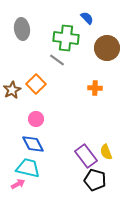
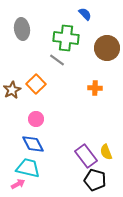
blue semicircle: moved 2 px left, 4 px up
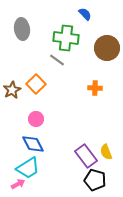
cyan trapezoid: rotated 135 degrees clockwise
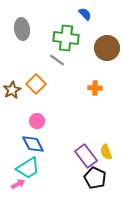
pink circle: moved 1 px right, 2 px down
black pentagon: moved 2 px up; rotated 10 degrees clockwise
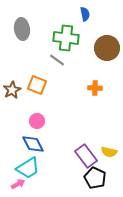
blue semicircle: rotated 32 degrees clockwise
orange square: moved 1 px right, 1 px down; rotated 24 degrees counterclockwise
yellow semicircle: moved 3 px right; rotated 56 degrees counterclockwise
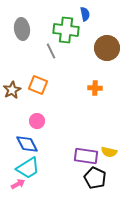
green cross: moved 8 px up
gray line: moved 6 px left, 9 px up; rotated 28 degrees clockwise
orange square: moved 1 px right
blue diamond: moved 6 px left
purple rectangle: rotated 45 degrees counterclockwise
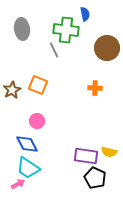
gray line: moved 3 px right, 1 px up
cyan trapezoid: rotated 65 degrees clockwise
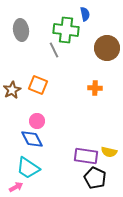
gray ellipse: moved 1 px left, 1 px down
blue diamond: moved 5 px right, 5 px up
pink arrow: moved 2 px left, 3 px down
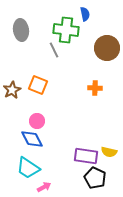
pink arrow: moved 28 px right
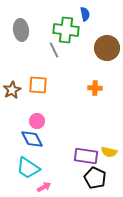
orange square: rotated 18 degrees counterclockwise
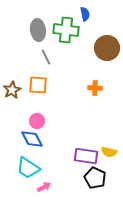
gray ellipse: moved 17 px right
gray line: moved 8 px left, 7 px down
